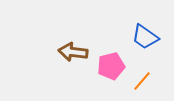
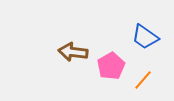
pink pentagon: rotated 16 degrees counterclockwise
orange line: moved 1 px right, 1 px up
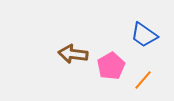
blue trapezoid: moved 1 px left, 2 px up
brown arrow: moved 2 px down
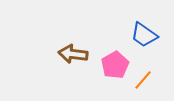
pink pentagon: moved 4 px right, 1 px up
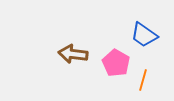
pink pentagon: moved 1 px right, 2 px up; rotated 12 degrees counterclockwise
orange line: rotated 25 degrees counterclockwise
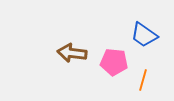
brown arrow: moved 1 px left, 1 px up
pink pentagon: moved 2 px left, 1 px up; rotated 24 degrees counterclockwise
